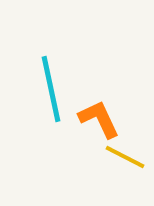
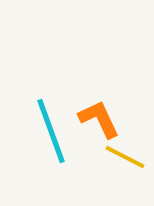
cyan line: moved 42 px down; rotated 8 degrees counterclockwise
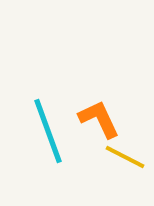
cyan line: moved 3 px left
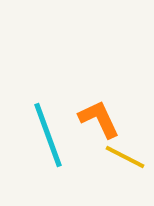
cyan line: moved 4 px down
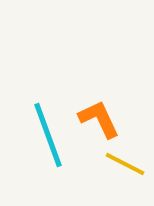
yellow line: moved 7 px down
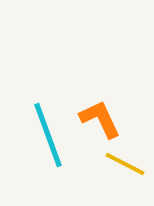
orange L-shape: moved 1 px right
